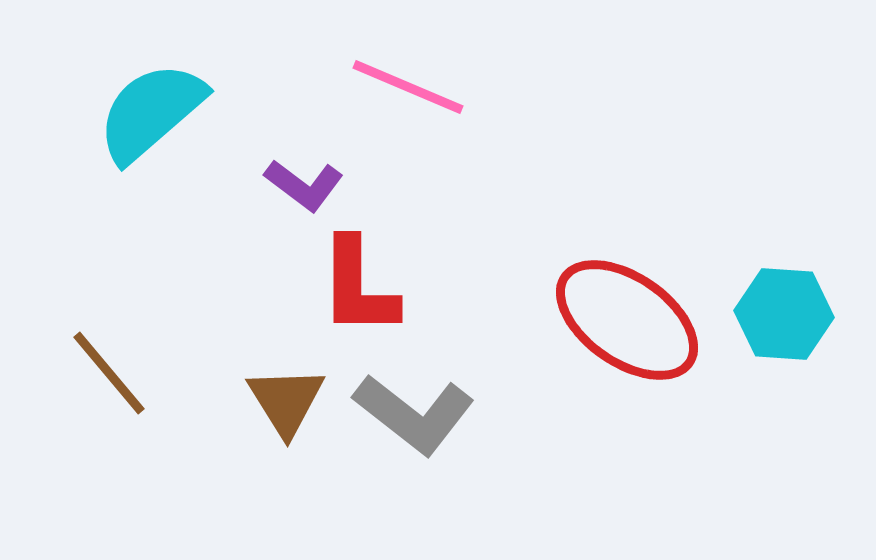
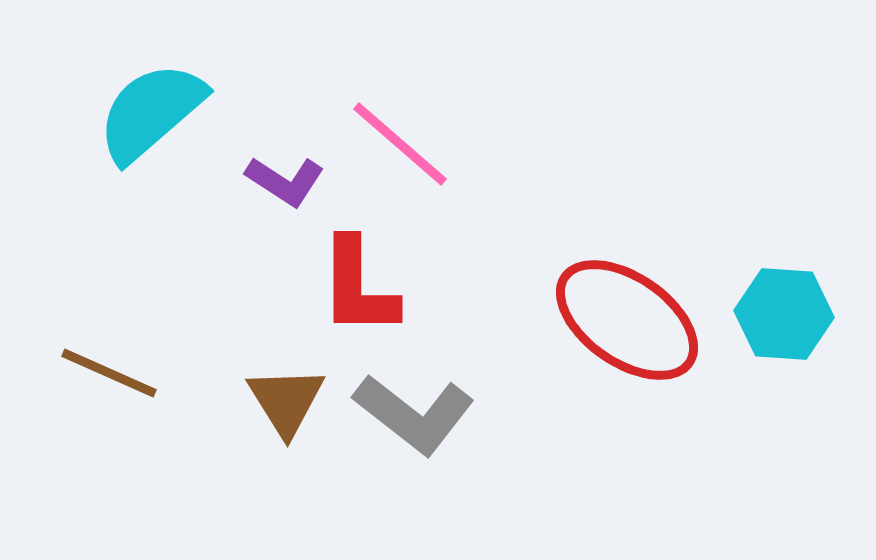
pink line: moved 8 px left, 57 px down; rotated 18 degrees clockwise
purple L-shape: moved 19 px left, 4 px up; rotated 4 degrees counterclockwise
brown line: rotated 26 degrees counterclockwise
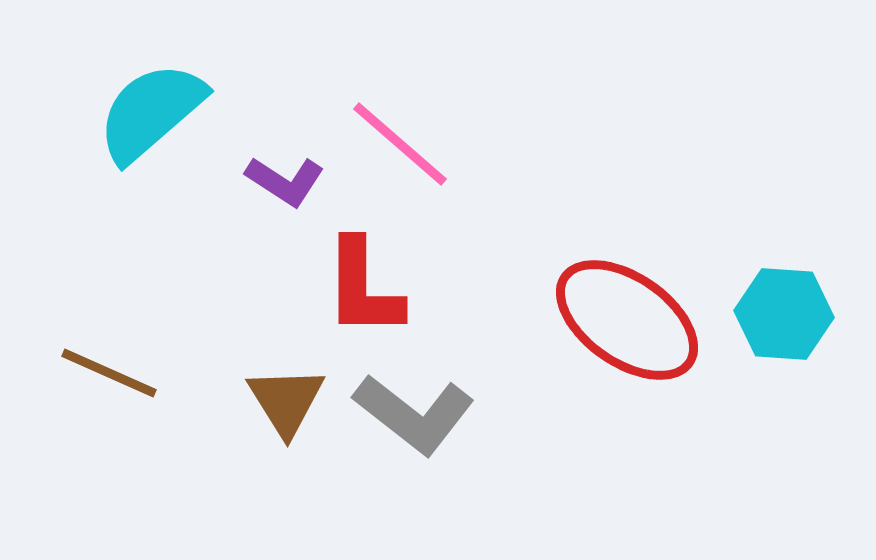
red L-shape: moved 5 px right, 1 px down
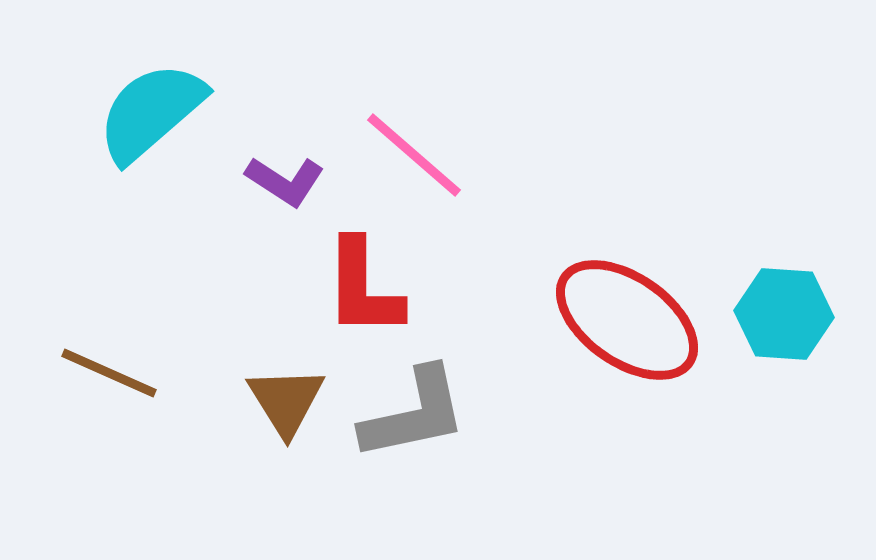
pink line: moved 14 px right, 11 px down
gray L-shape: rotated 50 degrees counterclockwise
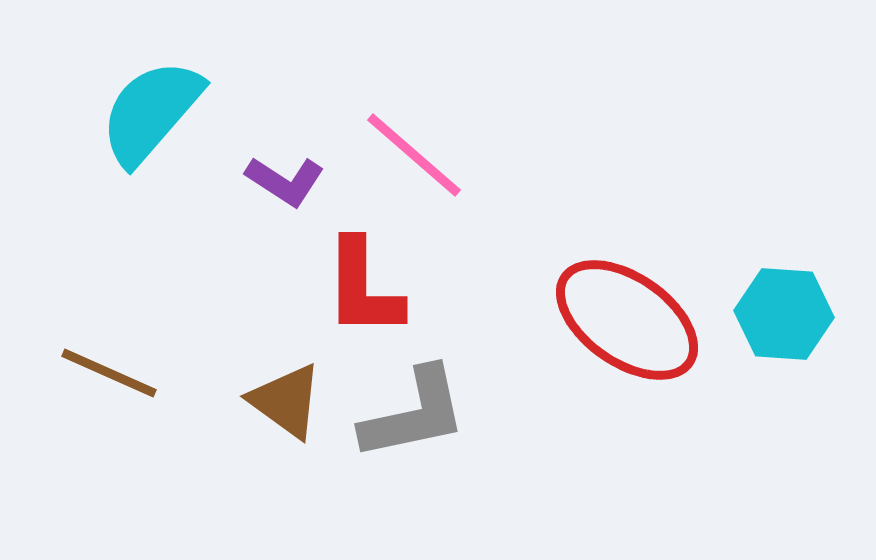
cyan semicircle: rotated 8 degrees counterclockwise
brown triangle: rotated 22 degrees counterclockwise
